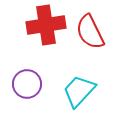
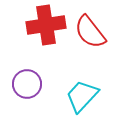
red semicircle: rotated 12 degrees counterclockwise
cyan trapezoid: moved 3 px right, 5 px down
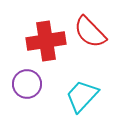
red cross: moved 16 px down
red semicircle: rotated 6 degrees counterclockwise
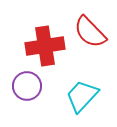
red cross: moved 1 px left, 5 px down
purple circle: moved 2 px down
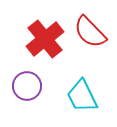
red cross: moved 7 px up; rotated 30 degrees counterclockwise
cyan trapezoid: rotated 69 degrees counterclockwise
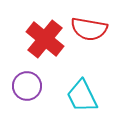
red semicircle: moved 1 px left, 3 px up; rotated 36 degrees counterclockwise
red cross: rotated 12 degrees counterclockwise
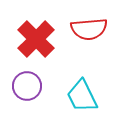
red semicircle: rotated 15 degrees counterclockwise
red cross: moved 9 px left; rotated 6 degrees clockwise
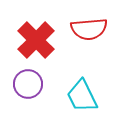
red cross: moved 1 px down
purple circle: moved 1 px right, 2 px up
